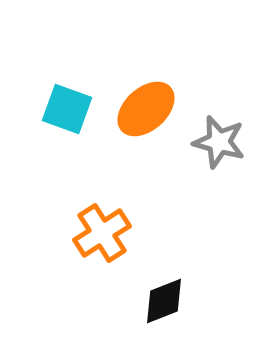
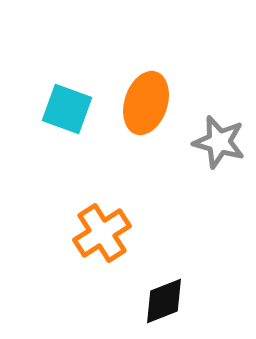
orange ellipse: moved 6 px up; rotated 30 degrees counterclockwise
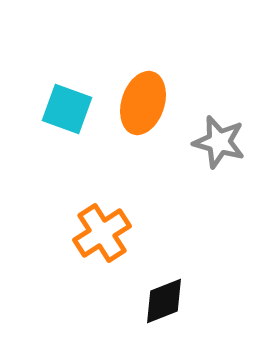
orange ellipse: moved 3 px left
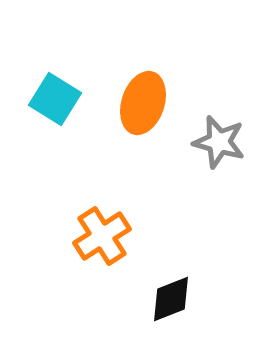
cyan square: moved 12 px left, 10 px up; rotated 12 degrees clockwise
orange cross: moved 3 px down
black diamond: moved 7 px right, 2 px up
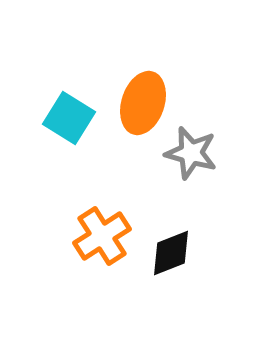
cyan square: moved 14 px right, 19 px down
gray star: moved 28 px left, 11 px down
black diamond: moved 46 px up
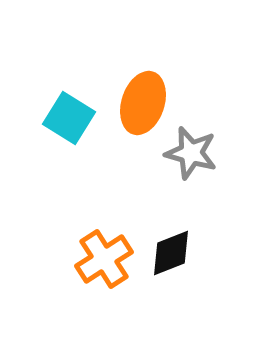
orange cross: moved 2 px right, 23 px down
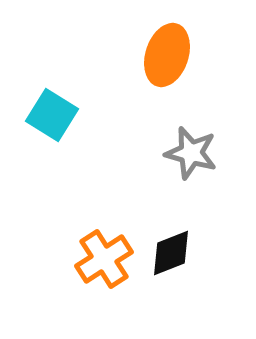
orange ellipse: moved 24 px right, 48 px up
cyan square: moved 17 px left, 3 px up
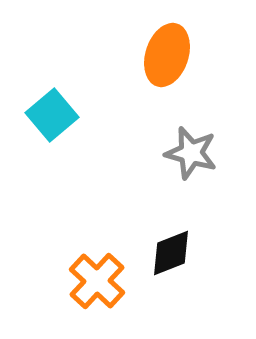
cyan square: rotated 18 degrees clockwise
orange cross: moved 7 px left, 22 px down; rotated 14 degrees counterclockwise
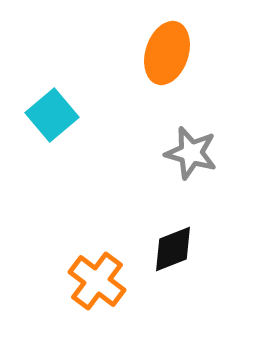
orange ellipse: moved 2 px up
black diamond: moved 2 px right, 4 px up
orange cross: rotated 6 degrees counterclockwise
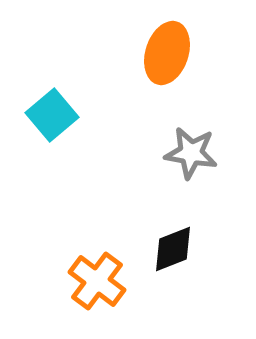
gray star: rotated 6 degrees counterclockwise
